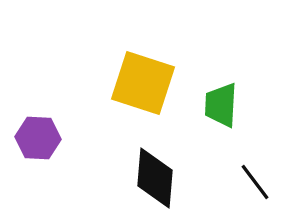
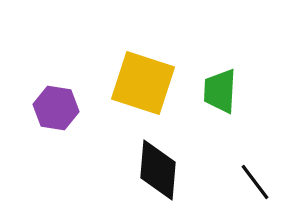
green trapezoid: moved 1 px left, 14 px up
purple hexagon: moved 18 px right, 30 px up; rotated 6 degrees clockwise
black diamond: moved 3 px right, 8 px up
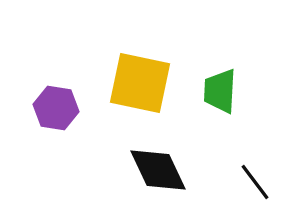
yellow square: moved 3 px left; rotated 6 degrees counterclockwise
black diamond: rotated 30 degrees counterclockwise
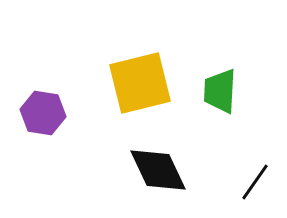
yellow square: rotated 26 degrees counterclockwise
purple hexagon: moved 13 px left, 5 px down
black line: rotated 72 degrees clockwise
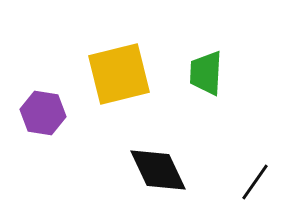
yellow square: moved 21 px left, 9 px up
green trapezoid: moved 14 px left, 18 px up
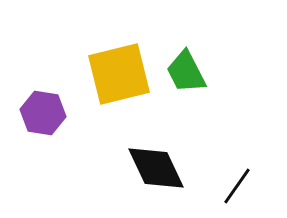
green trapezoid: moved 20 px left, 1 px up; rotated 30 degrees counterclockwise
black diamond: moved 2 px left, 2 px up
black line: moved 18 px left, 4 px down
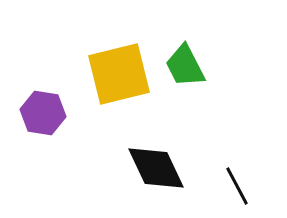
green trapezoid: moved 1 px left, 6 px up
black line: rotated 63 degrees counterclockwise
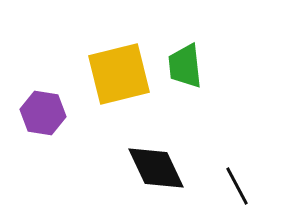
green trapezoid: rotated 21 degrees clockwise
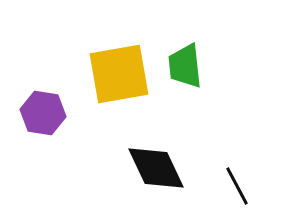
yellow square: rotated 4 degrees clockwise
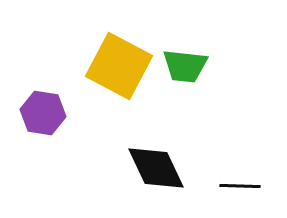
green trapezoid: rotated 78 degrees counterclockwise
yellow square: moved 8 px up; rotated 38 degrees clockwise
black line: moved 3 px right; rotated 60 degrees counterclockwise
